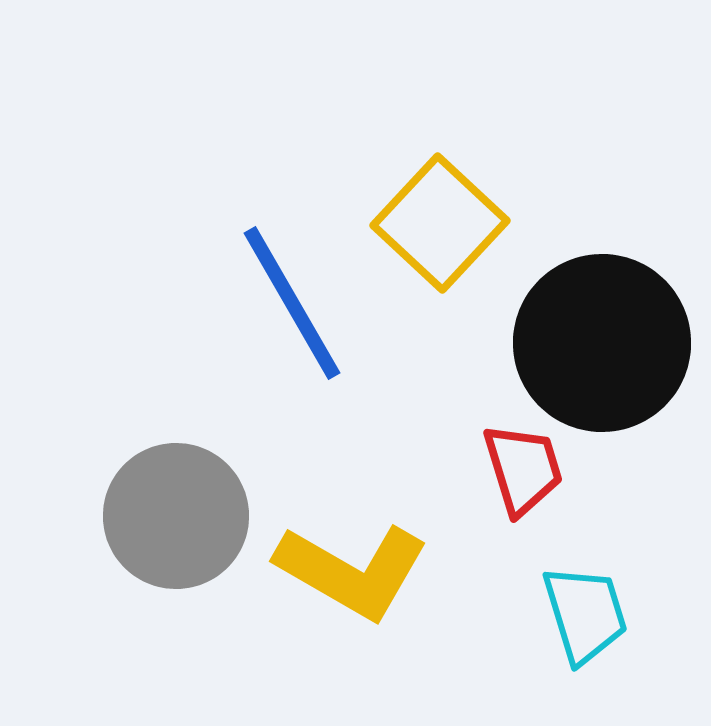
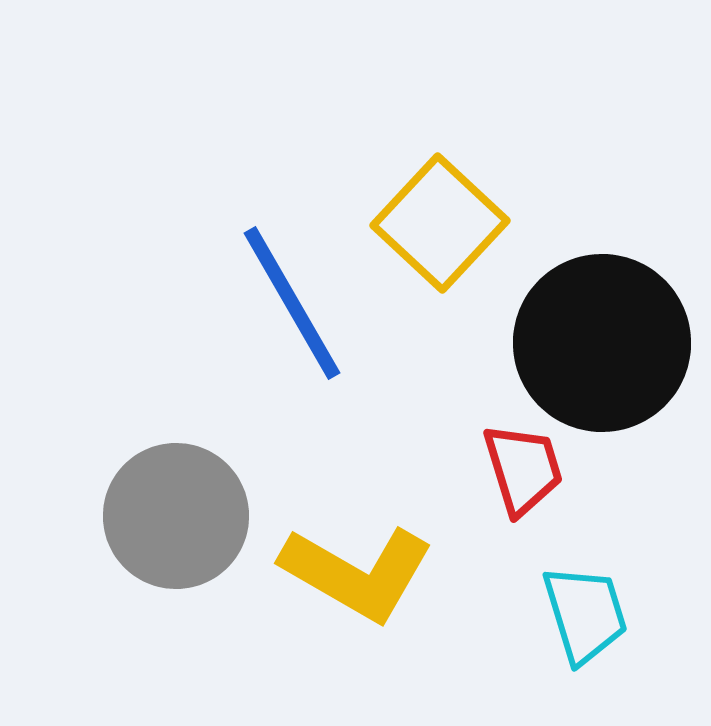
yellow L-shape: moved 5 px right, 2 px down
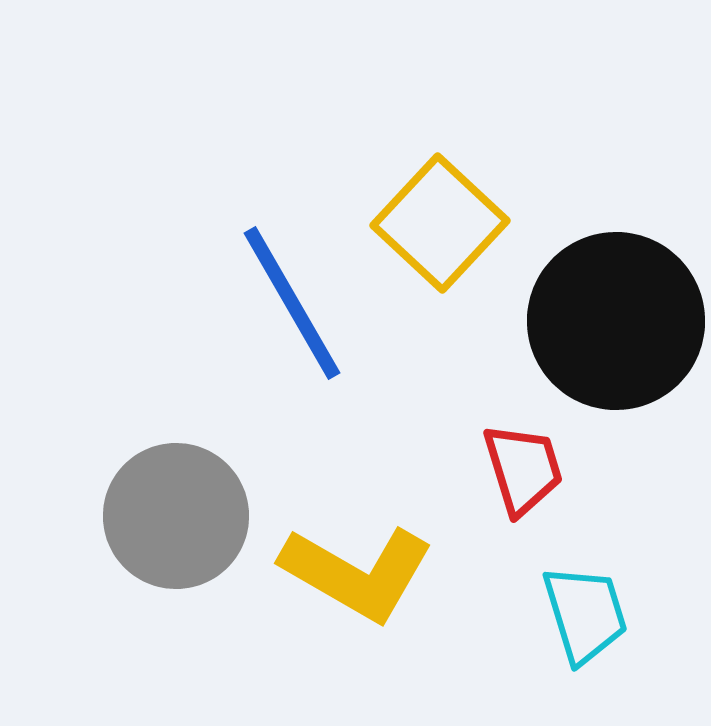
black circle: moved 14 px right, 22 px up
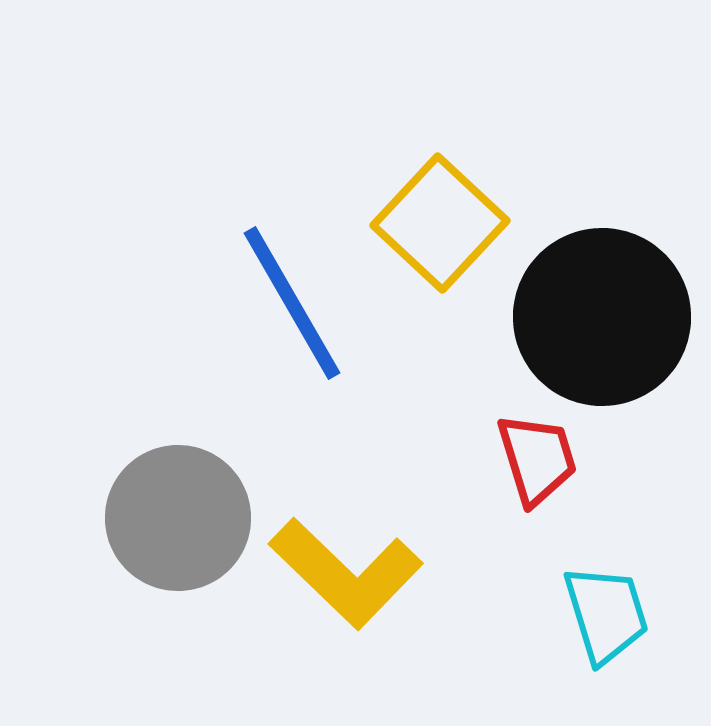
black circle: moved 14 px left, 4 px up
red trapezoid: moved 14 px right, 10 px up
gray circle: moved 2 px right, 2 px down
yellow L-shape: moved 11 px left; rotated 14 degrees clockwise
cyan trapezoid: moved 21 px right
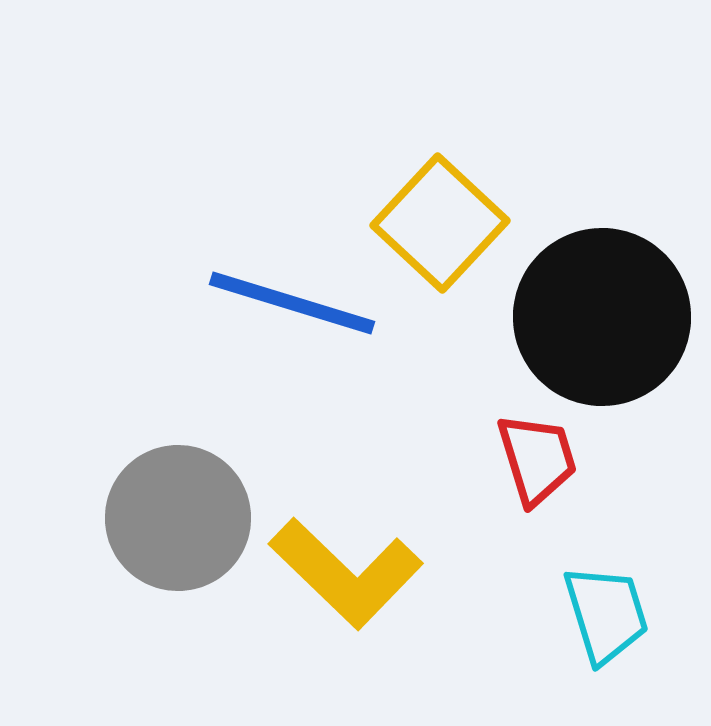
blue line: rotated 43 degrees counterclockwise
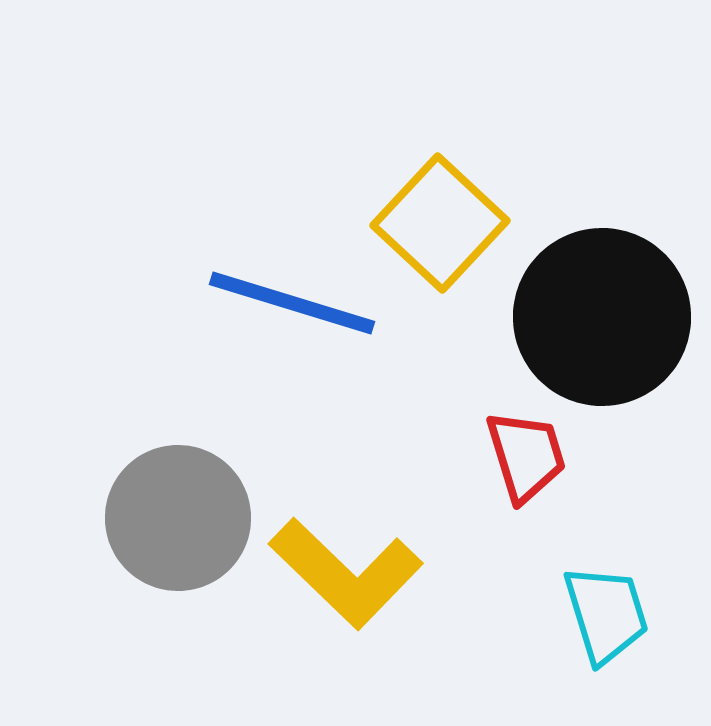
red trapezoid: moved 11 px left, 3 px up
